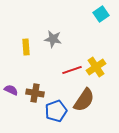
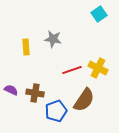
cyan square: moved 2 px left
yellow cross: moved 2 px right, 1 px down; rotated 30 degrees counterclockwise
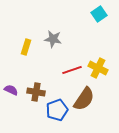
yellow rectangle: rotated 21 degrees clockwise
brown cross: moved 1 px right, 1 px up
brown semicircle: moved 1 px up
blue pentagon: moved 1 px right, 1 px up
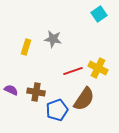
red line: moved 1 px right, 1 px down
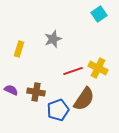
gray star: rotated 30 degrees counterclockwise
yellow rectangle: moved 7 px left, 2 px down
blue pentagon: moved 1 px right
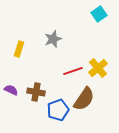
yellow cross: rotated 24 degrees clockwise
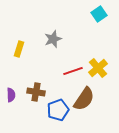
purple semicircle: moved 5 px down; rotated 64 degrees clockwise
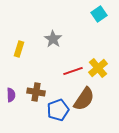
gray star: rotated 18 degrees counterclockwise
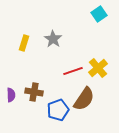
yellow rectangle: moved 5 px right, 6 px up
brown cross: moved 2 px left
